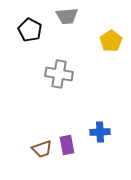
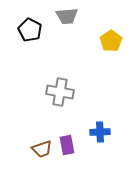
gray cross: moved 1 px right, 18 px down
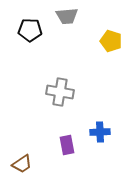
black pentagon: rotated 25 degrees counterclockwise
yellow pentagon: rotated 20 degrees counterclockwise
brown trapezoid: moved 20 px left, 15 px down; rotated 15 degrees counterclockwise
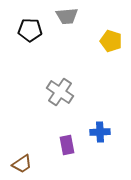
gray cross: rotated 24 degrees clockwise
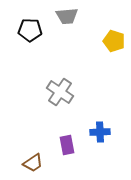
yellow pentagon: moved 3 px right
brown trapezoid: moved 11 px right, 1 px up
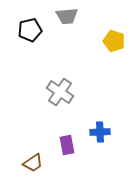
black pentagon: rotated 15 degrees counterclockwise
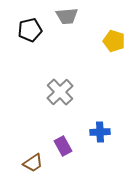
gray cross: rotated 12 degrees clockwise
purple rectangle: moved 4 px left, 1 px down; rotated 18 degrees counterclockwise
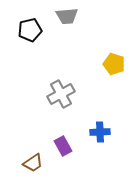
yellow pentagon: moved 23 px down
gray cross: moved 1 px right, 2 px down; rotated 16 degrees clockwise
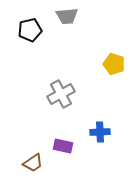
purple rectangle: rotated 48 degrees counterclockwise
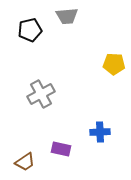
yellow pentagon: rotated 15 degrees counterclockwise
gray cross: moved 20 px left
purple rectangle: moved 2 px left, 3 px down
brown trapezoid: moved 8 px left, 1 px up
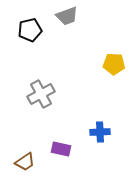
gray trapezoid: rotated 15 degrees counterclockwise
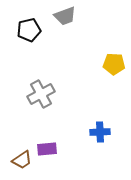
gray trapezoid: moved 2 px left
black pentagon: moved 1 px left
purple rectangle: moved 14 px left; rotated 18 degrees counterclockwise
brown trapezoid: moved 3 px left, 2 px up
